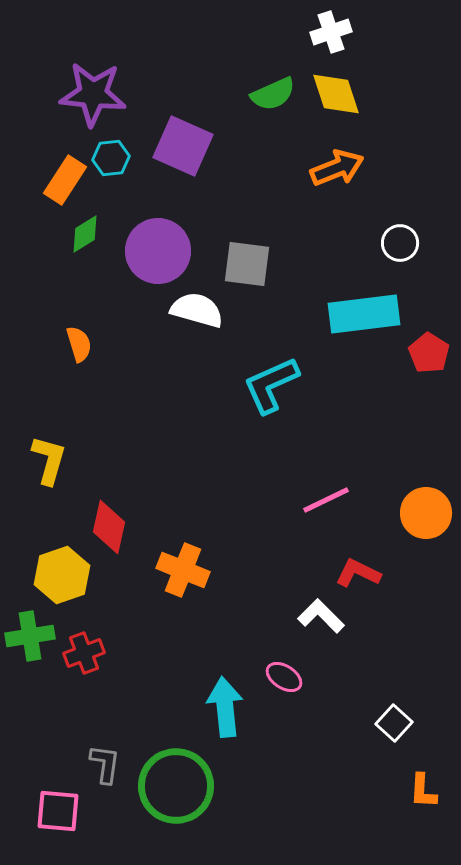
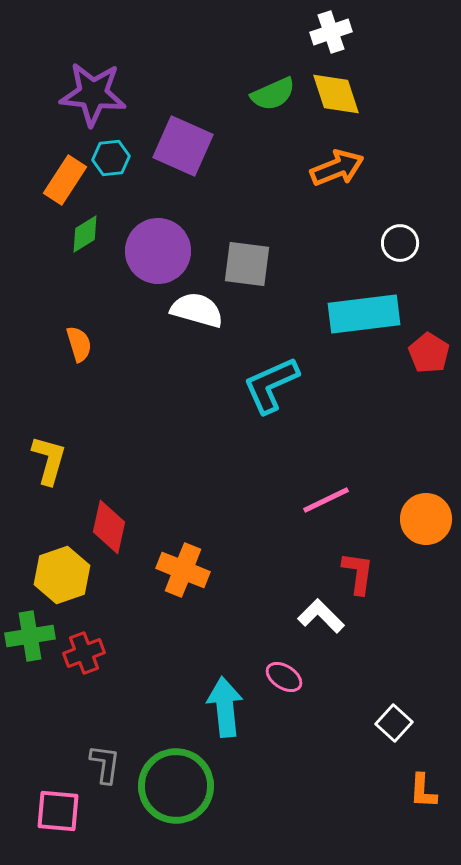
orange circle: moved 6 px down
red L-shape: rotated 72 degrees clockwise
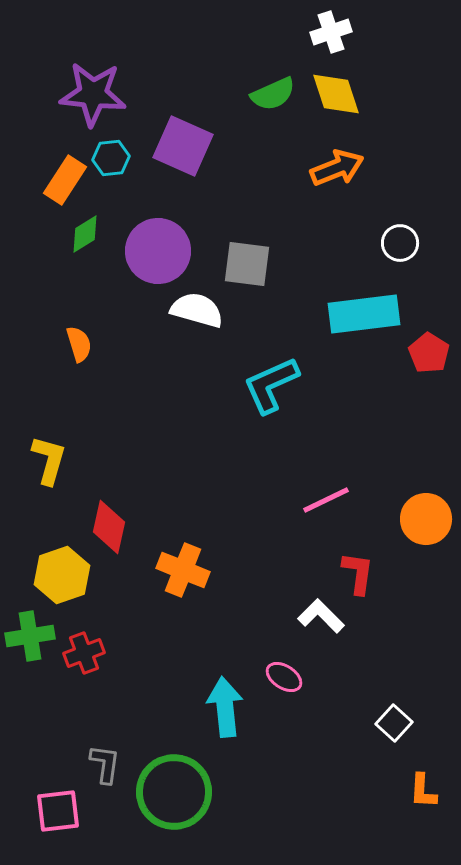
green circle: moved 2 px left, 6 px down
pink square: rotated 12 degrees counterclockwise
